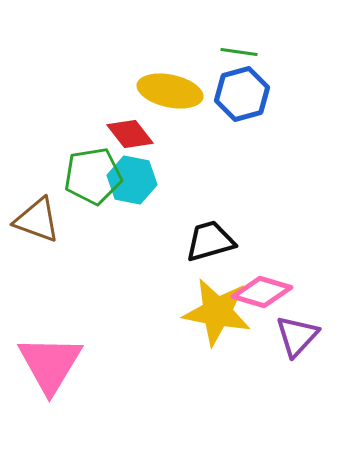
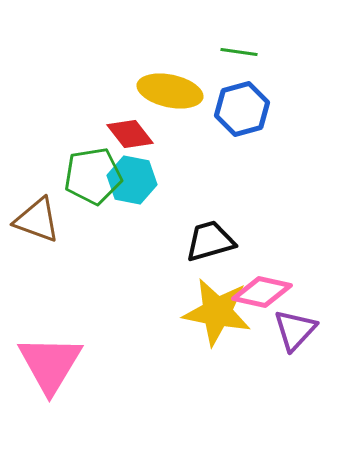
blue hexagon: moved 15 px down
pink diamond: rotated 4 degrees counterclockwise
purple triangle: moved 2 px left, 6 px up
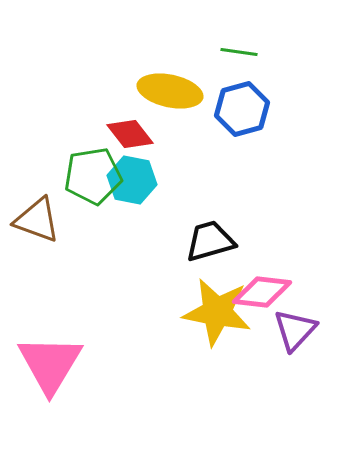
pink diamond: rotated 6 degrees counterclockwise
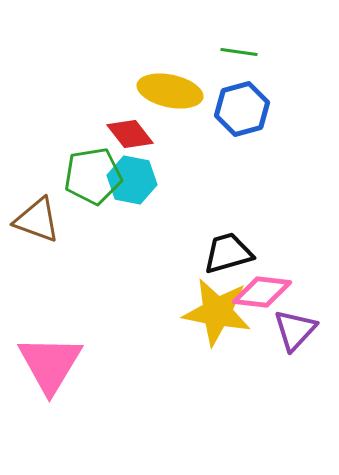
black trapezoid: moved 18 px right, 12 px down
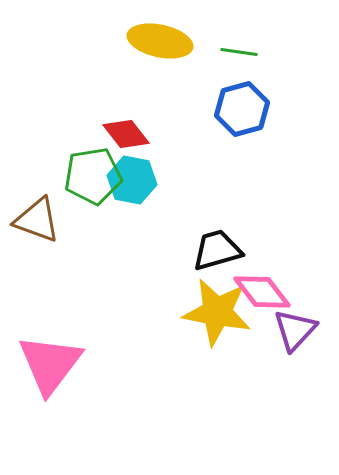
yellow ellipse: moved 10 px left, 50 px up
red diamond: moved 4 px left
black trapezoid: moved 11 px left, 3 px up
pink diamond: rotated 46 degrees clockwise
pink triangle: rotated 6 degrees clockwise
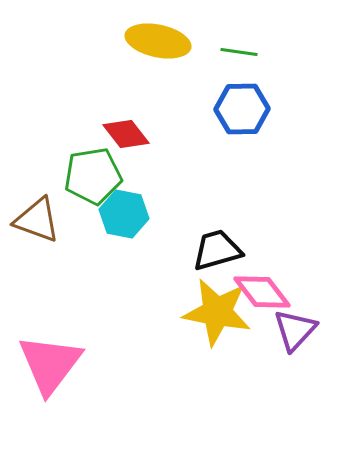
yellow ellipse: moved 2 px left
blue hexagon: rotated 14 degrees clockwise
cyan hexagon: moved 8 px left, 34 px down
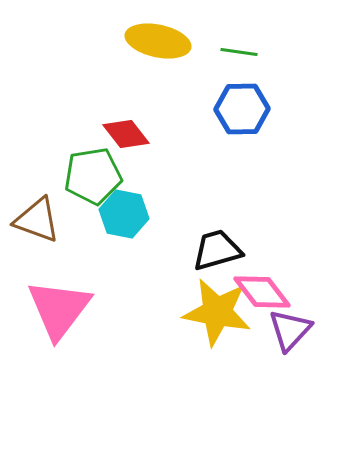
purple triangle: moved 5 px left
pink triangle: moved 9 px right, 55 px up
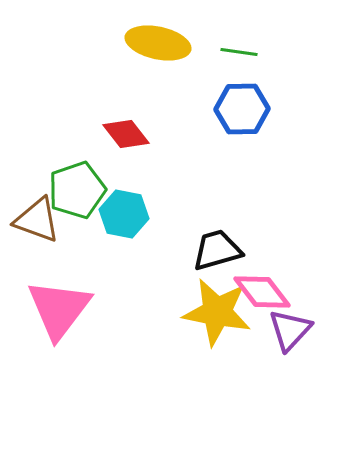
yellow ellipse: moved 2 px down
green pentagon: moved 16 px left, 14 px down; rotated 10 degrees counterclockwise
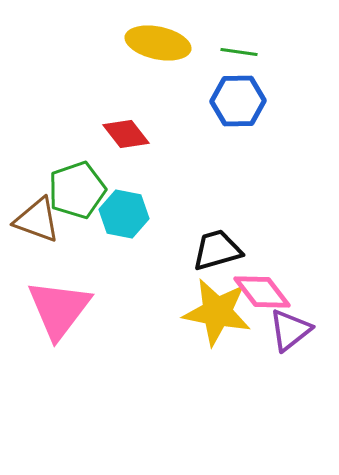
blue hexagon: moved 4 px left, 8 px up
purple triangle: rotated 9 degrees clockwise
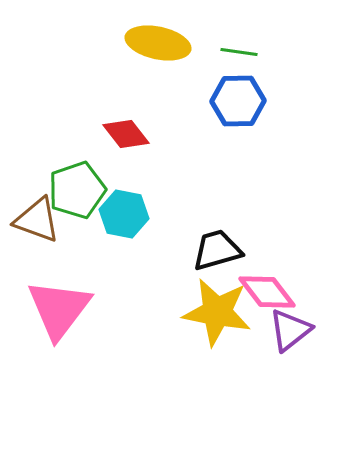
pink diamond: moved 5 px right
